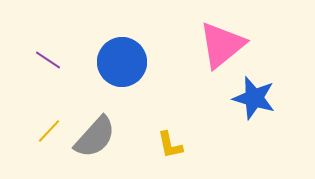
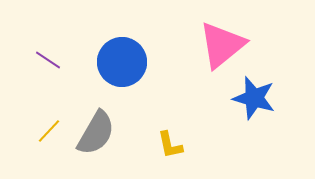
gray semicircle: moved 1 px right, 4 px up; rotated 12 degrees counterclockwise
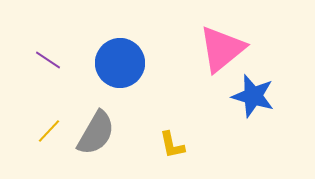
pink triangle: moved 4 px down
blue circle: moved 2 px left, 1 px down
blue star: moved 1 px left, 2 px up
yellow L-shape: moved 2 px right
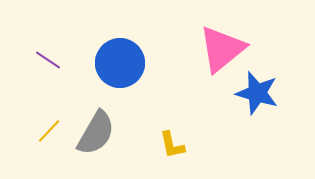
blue star: moved 4 px right, 3 px up
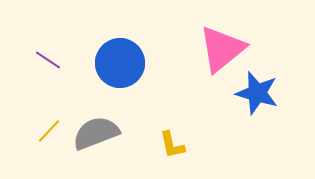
gray semicircle: rotated 141 degrees counterclockwise
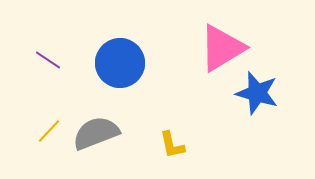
pink triangle: moved 1 px up; rotated 8 degrees clockwise
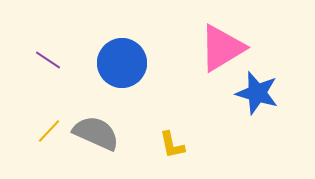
blue circle: moved 2 px right
gray semicircle: rotated 45 degrees clockwise
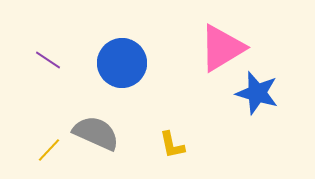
yellow line: moved 19 px down
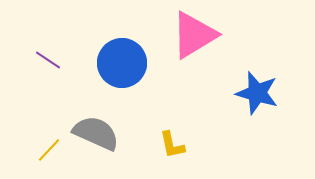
pink triangle: moved 28 px left, 13 px up
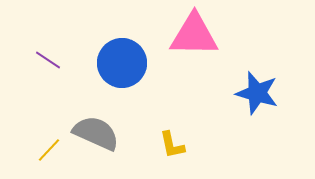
pink triangle: rotated 32 degrees clockwise
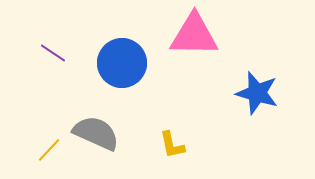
purple line: moved 5 px right, 7 px up
